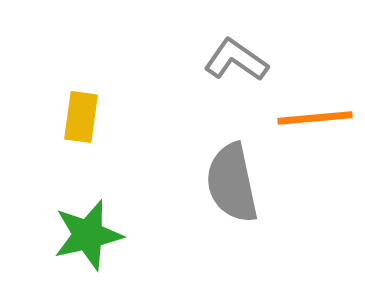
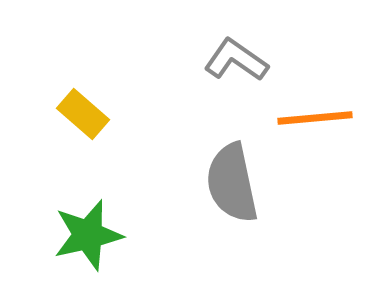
yellow rectangle: moved 2 px right, 3 px up; rotated 57 degrees counterclockwise
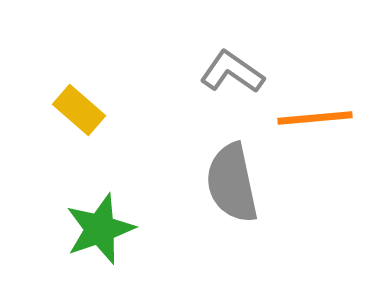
gray L-shape: moved 4 px left, 12 px down
yellow rectangle: moved 4 px left, 4 px up
green star: moved 12 px right, 6 px up; rotated 6 degrees counterclockwise
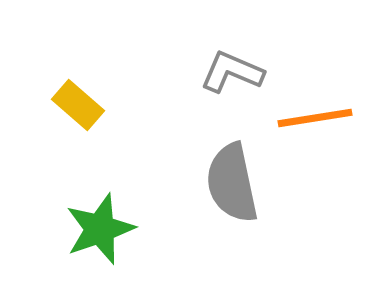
gray L-shape: rotated 12 degrees counterclockwise
yellow rectangle: moved 1 px left, 5 px up
orange line: rotated 4 degrees counterclockwise
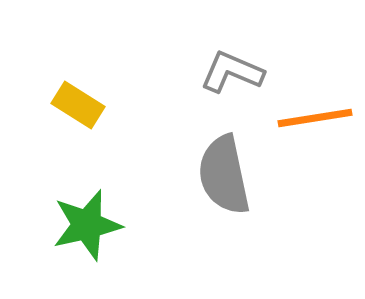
yellow rectangle: rotated 9 degrees counterclockwise
gray semicircle: moved 8 px left, 8 px up
green star: moved 13 px left, 4 px up; rotated 6 degrees clockwise
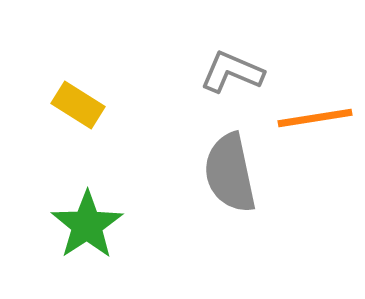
gray semicircle: moved 6 px right, 2 px up
green star: rotated 20 degrees counterclockwise
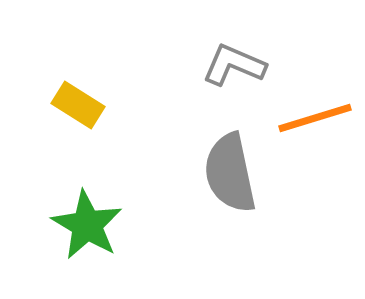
gray L-shape: moved 2 px right, 7 px up
orange line: rotated 8 degrees counterclockwise
green star: rotated 8 degrees counterclockwise
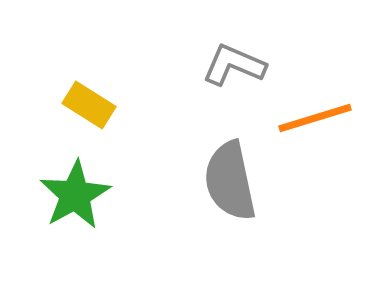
yellow rectangle: moved 11 px right
gray semicircle: moved 8 px down
green star: moved 12 px left, 30 px up; rotated 12 degrees clockwise
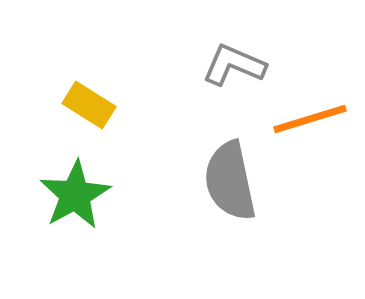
orange line: moved 5 px left, 1 px down
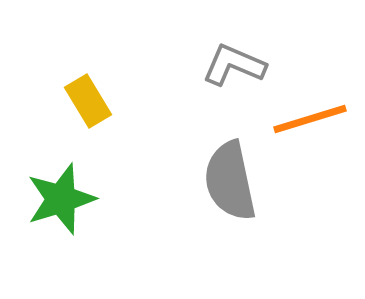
yellow rectangle: moved 1 px left, 4 px up; rotated 27 degrees clockwise
green star: moved 14 px left, 4 px down; rotated 12 degrees clockwise
